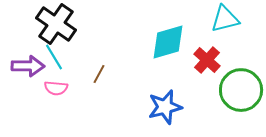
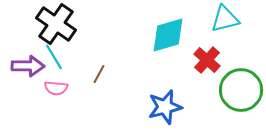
cyan diamond: moved 7 px up
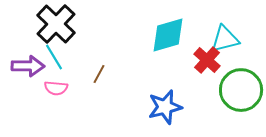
cyan triangle: moved 20 px down
black cross: rotated 9 degrees clockwise
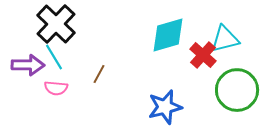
red cross: moved 4 px left, 5 px up
purple arrow: moved 1 px up
green circle: moved 4 px left
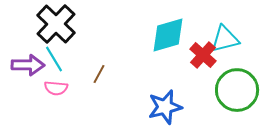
cyan line: moved 2 px down
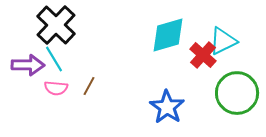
black cross: moved 1 px down
cyan triangle: moved 2 px left, 2 px down; rotated 12 degrees counterclockwise
brown line: moved 10 px left, 12 px down
green circle: moved 3 px down
blue star: moved 2 px right; rotated 24 degrees counterclockwise
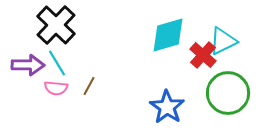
cyan line: moved 3 px right, 4 px down
green circle: moved 9 px left
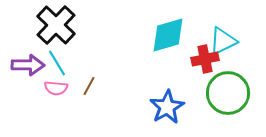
red cross: moved 2 px right, 4 px down; rotated 36 degrees clockwise
blue star: rotated 8 degrees clockwise
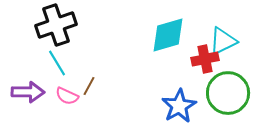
black cross: rotated 27 degrees clockwise
purple arrow: moved 27 px down
pink semicircle: moved 11 px right, 8 px down; rotated 20 degrees clockwise
blue star: moved 12 px right, 1 px up
